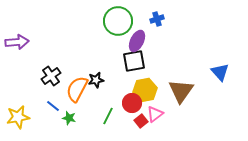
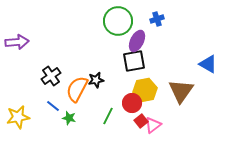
blue triangle: moved 12 px left, 8 px up; rotated 18 degrees counterclockwise
pink triangle: moved 2 px left, 11 px down
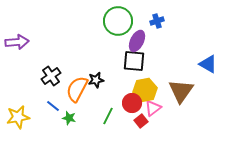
blue cross: moved 2 px down
black square: rotated 15 degrees clockwise
pink triangle: moved 17 px up
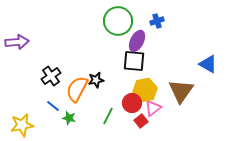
yellow star: moved 4 px right, 8 px down
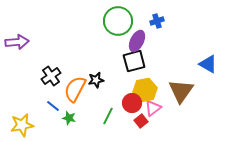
black square: rotated 20 degrees counterclockwise
orange semicircle: moved 2 px left
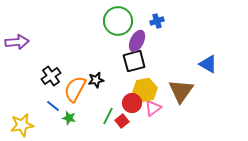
red square: moved 19 px left
